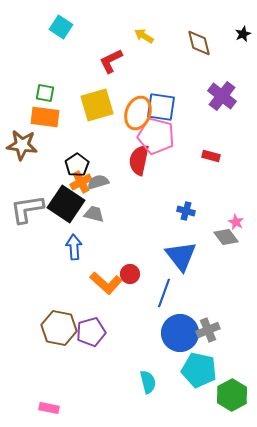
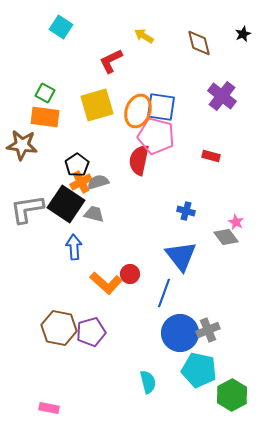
green square: rotated 18 degrees clockwise
orange ellipse: moved 2 px up
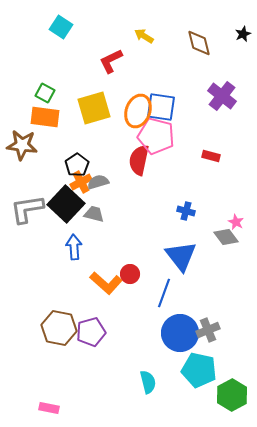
yellow square: moved 3 px left, 3 px down
black square: rotated 9 degrees clockwise
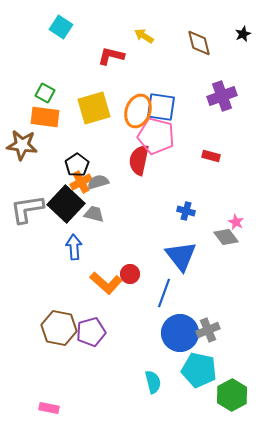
red L-shape: moved 5 px up; rotated 40 degrees clockwise
purple cross: rotated 32 degrees clockwise
cyan semicircle: moved 5 px right
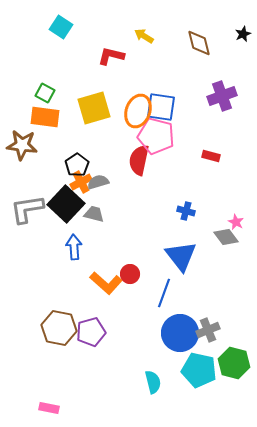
green hexagon: moved 2 px right, 32 px up; rotated 16 degrees counterclockwise
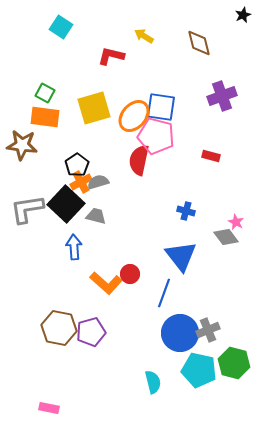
black star: moved 19 px up
orange ellipse: moved 4 px left, 5 px down; rotated 20 degrees clockwise
gray trapezoid: moved 2 px right, 2 px down
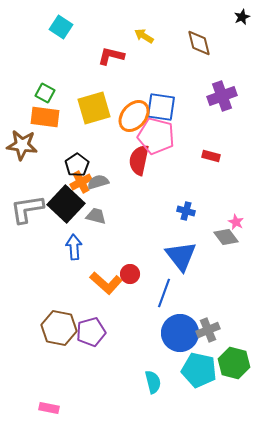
black star: moved 1 px left, 2 px down
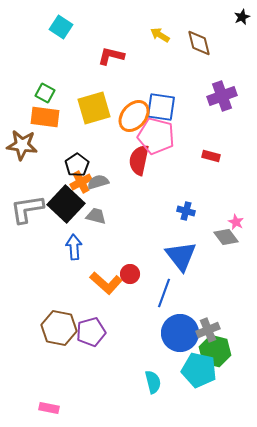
yellow arrow: moved 16 px right, 1 px up
green hexagon: moved 19 px left, 12 px up
